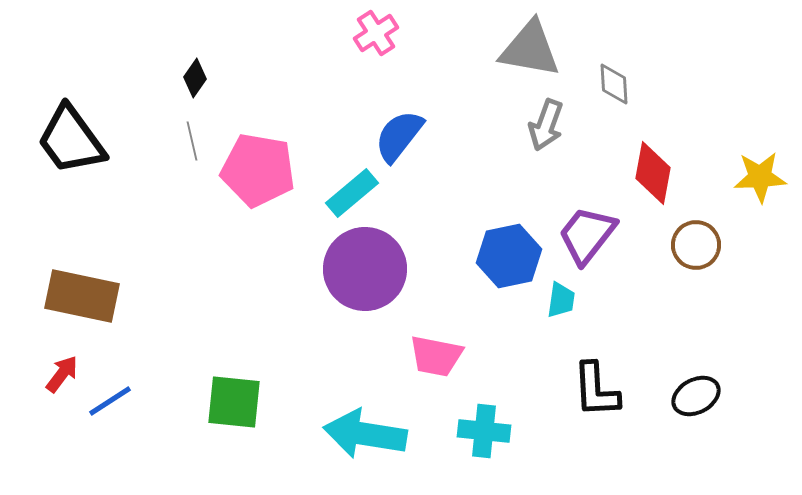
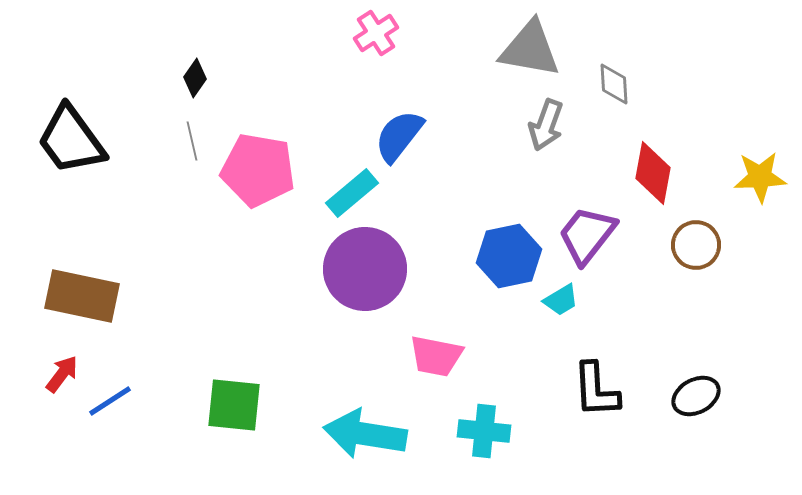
cyan trapezoid: rotated 51 degrees clockwise
green square: moved 3 px down
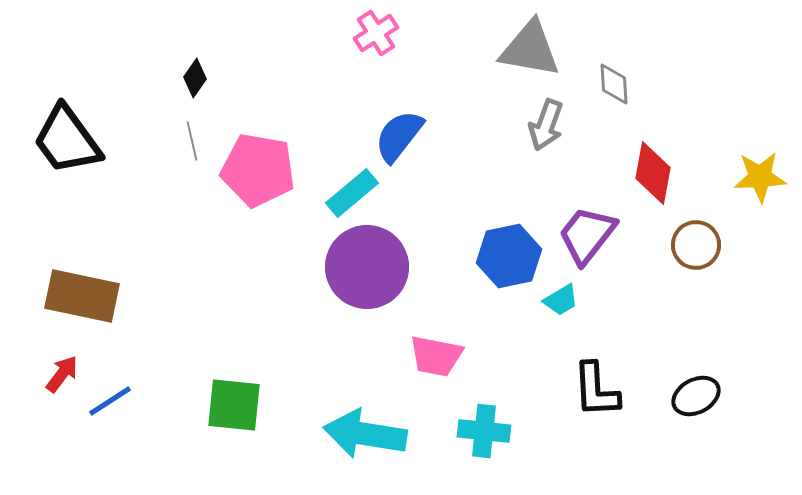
black trapezoid: moved 4 px left
purple circle: moved 2 px right, 2 px up
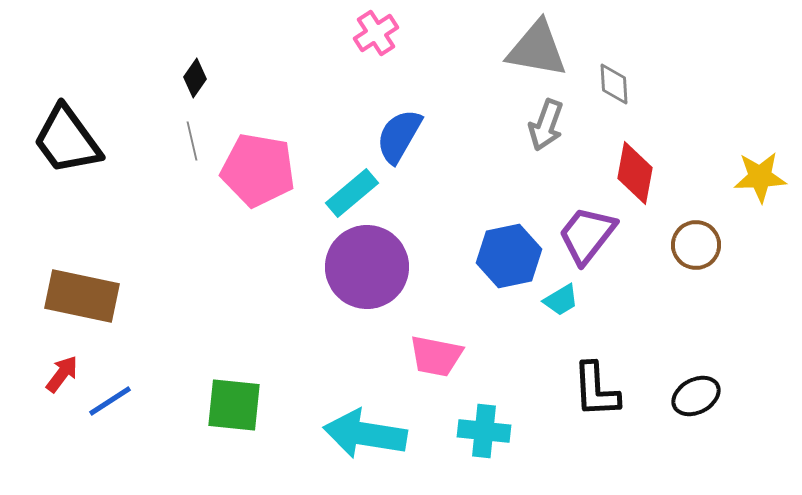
gray triangle: moved 7 px right
blue semicircle: rotated 8 degrees counterclockwise
red diamond: moved 18 px left
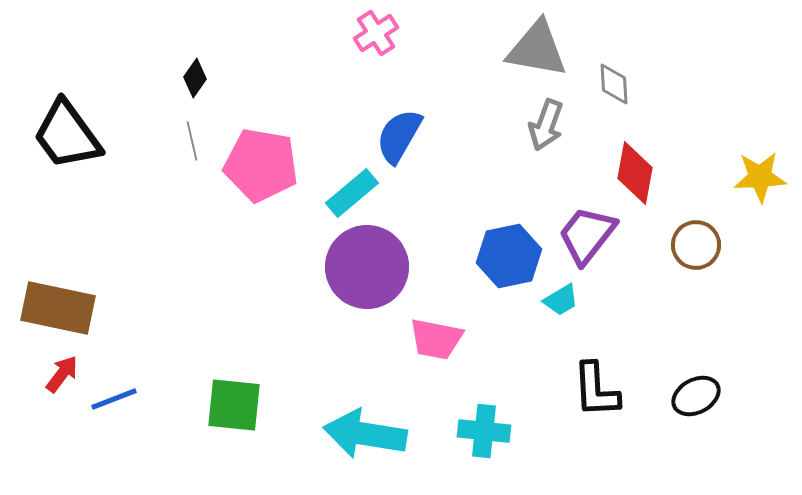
black trapezoid: moved 5 px up
pink pentagon: moved 3 px right, 5 px up
brown rectangle: moved 24 px left, 12 px down
pink trapezoid: moved 17 px up
blue line: moved 4 px right, 2 px up; rotated 12 degrees clockwise
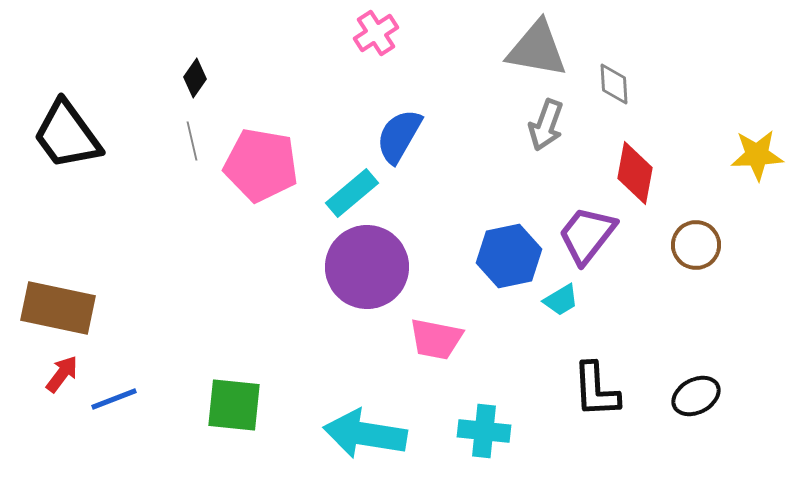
yellow star: moved 3 px left, 22 px up
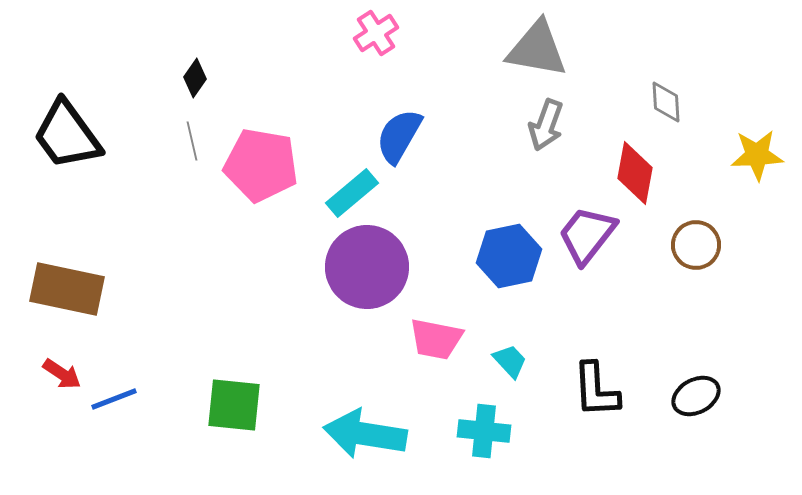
gray diamond: moved 52 px right, 18 px down
cyan trapezoid: moved 51 px left, 61 px down; rotated 102 degrees counterclockwise
brown rectangle: moved 9 px right, 19 px up
red arrow: rotated 87 degrees clockwise
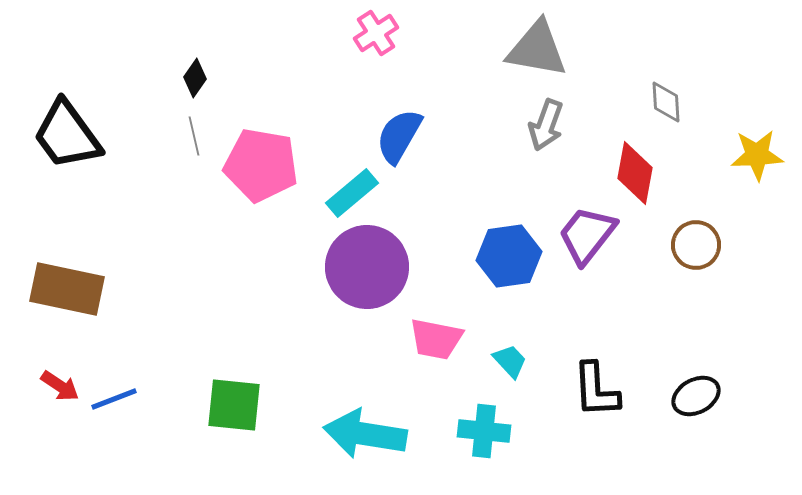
gray line: moved 2 px right, 5 px up
blue hexagon: rotated 4 degrees clockwise
red arrow: moved 2 px left, 12 px down
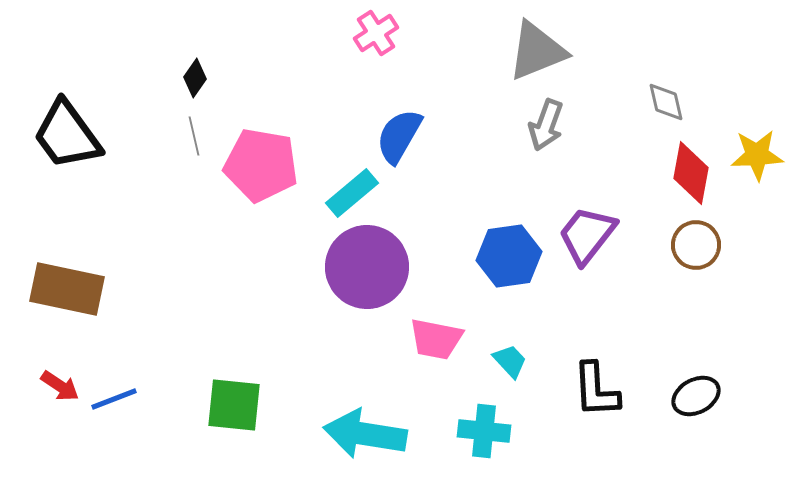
gray triangle: moved 2 px down; rotated 32 degrees counterclockwise
gray diamond: rotated 9 degrees counterclockwise
red diamond: moved 56 px right
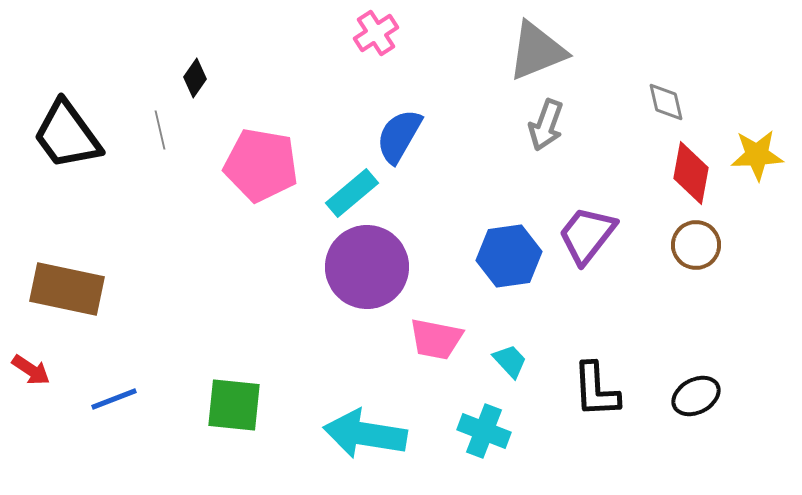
gray line: moved 34 px left, 6 px up
red arrow: moved 29 px left, 16 px up
cyan cross: rotated 15 degrees clockwise
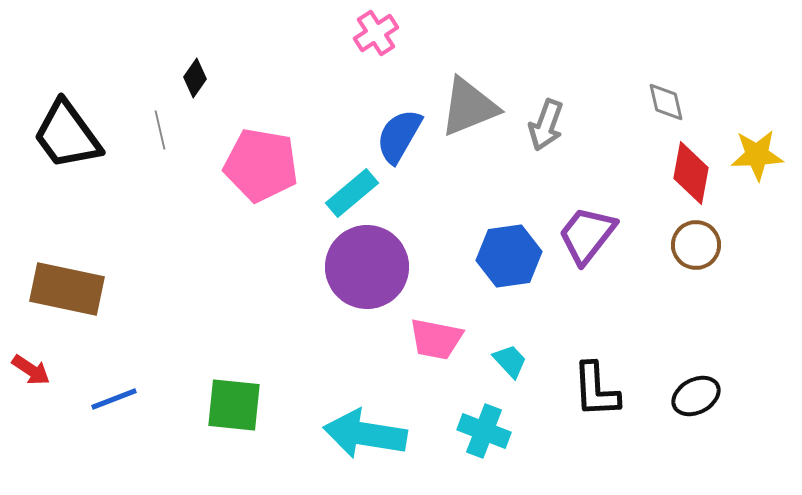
gray triangle: moved 68 px left, 56 px down
